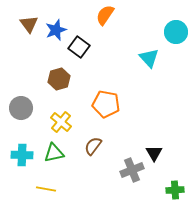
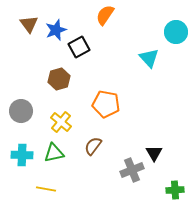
black square: rotated 25 degrees clockwise
gray circle: moved 3 px down
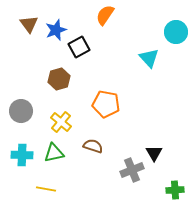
brown semicircle: rotated 72 degrees clockwise
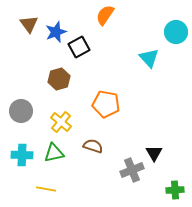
blue star: moved 2 px down
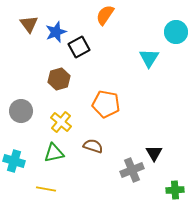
cyan triangle: rotated 15 degrees clockwise
cyan cross: moved 8 px left, 6 px down; rotated 15 degrees clockwise
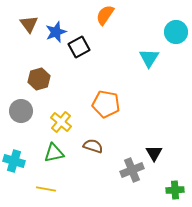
brown hexagon: moved 20 px left
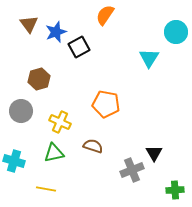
yellow cross: moved 1 px left; rotated 15 degrees counterclockwise
